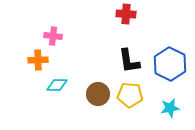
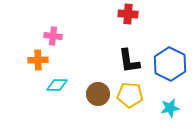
red cross: moved 2 px right
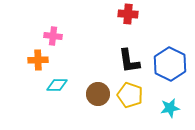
yellow pentagon: rotated 15 degrees clockwise
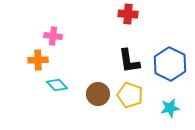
cyan diamond: rotated 45 degrees clockwise
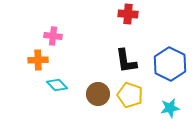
black L-shape: moved 3 px left
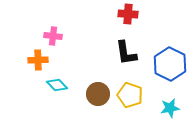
black L-shape: moved 8 px up
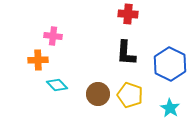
black L-shape: rotated 12 degrees clockwise
cyan star: rotated 30 degrees counterclockwise
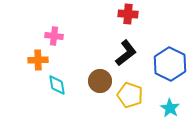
pink cross: moved 1 px right
black L-shape: rotated 132 degrees counterclockwise
cyan diamond: rotated 35 degrees clockwise
brown circle: moved 2 px right, 13 px up
